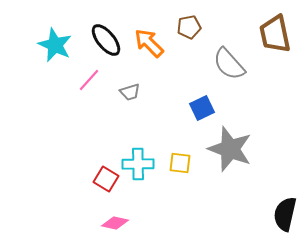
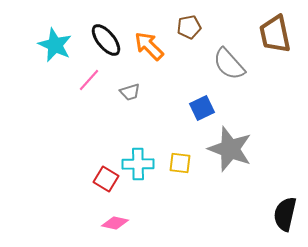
orange arrow: moved 3 px down
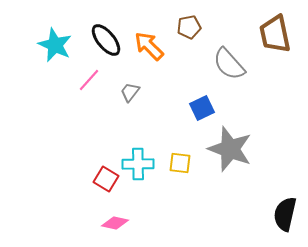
gray trapezoid: rotated 145 degrees clockwise
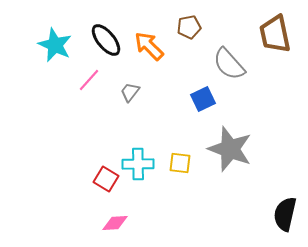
blue square: moved 1 px right, 9 px up
pink diamond: rotated 16 degrees counterclockwise
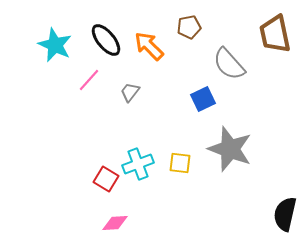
cyan cross: rotated 20 degrees counterclockwise
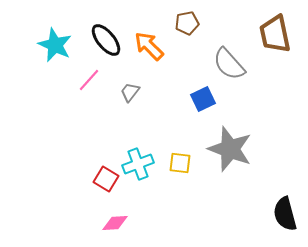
brown pentagon: moved 2 px left, 4 px up
black semicircle: rotated 28 degrees counterclockwise
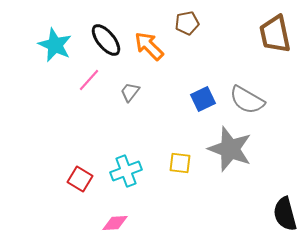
gray semicircle: moved 18 px right, 36 px down; rotated 18 degrees counterclockwise
cyan cross: moved 12 px left, 7 px down
red square: moved 26 px left
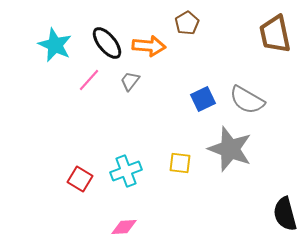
brown pentagon: rotated 20 degrees counterclockwise
black ellipse: moved 1 px right, 3 px down
orange arrow: rotated 140 degrees clockwise
gray trapezoid: moved 11 px up
pink diamond: moved 9 px right, 4 px down
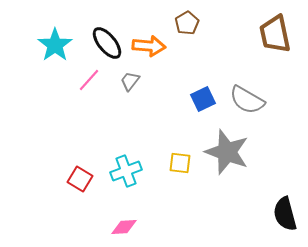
cyan star: rotated 12 degrees clockwise
gray star: moved 3 px left, 3 px down
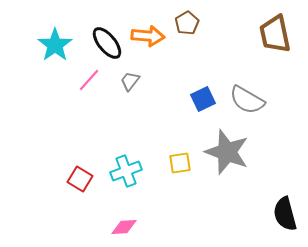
orange arrow: moved 1 px left, 10 px up
yellow square: rotated 15 degrees counterclockwise
